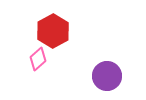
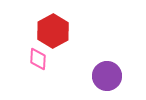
pink diamond: rotated 45 degrees counterclockwise
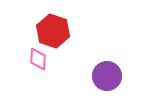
red hexagon: rotated 12 degrees counterclockwise
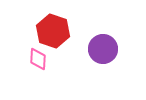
purple circle: moved 4 px left, 27 px up
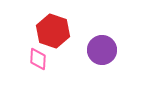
purple circle: moved 1 px left, 1 px down
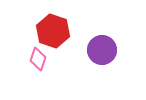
pink diamond: rotated 15 degrees clockwise
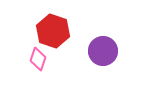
purple circle: moved 1 px right, 1 px down
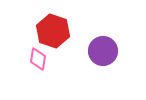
pink diamond: rotated 10 degrees counterclockwise
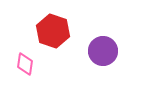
pink diamond: moved 13 px left, 5 px down
